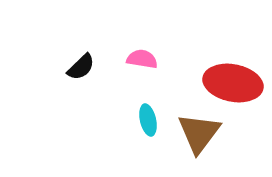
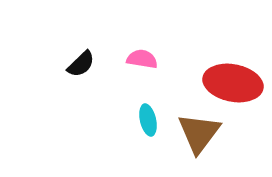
black semicircle: moved 3 px up
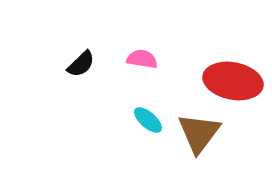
red ellipse: moved 2 px up
cyan ellipse: rotated 36 degrees counterclockwise
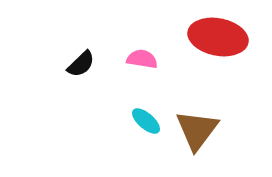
red ellipse: moved 15 px left, 44 px up
cyan ellipse: moved 2 px left, 1 px down
brown triangle: moved 2 px left, 3 px up
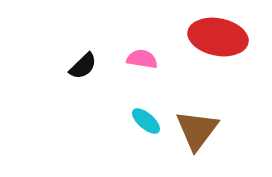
black semicircle: moved 2 px right, 2 px down
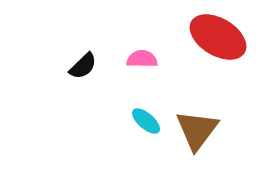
red ellipse: rotated 20 degrees clockwise
pink semicircle: rotated 8 degrees counterclockwise
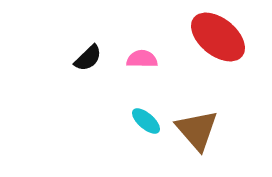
red ellipse: rotated 8 degrees clockwise
black semicircle: moved 5 px right, 8 px up
brown triangle: rotated 18 degrees counterclockwise
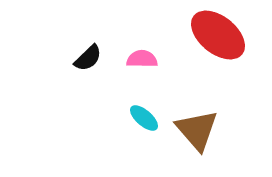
red ellipse: moved 2 px up
cyan ellipse: moved 2 px left, 3 px up
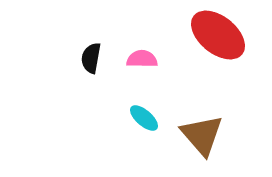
black semicircle: moved 3 px right; rotated 144 degrees clockwise
brown triangle: moved 5 px right, 5 px down
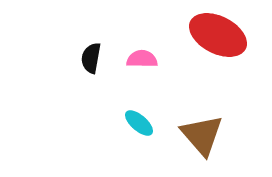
red ellipse: rotated 12 degrees counterclockwise
cyan ellipse: moved 5 px left, 5 px down
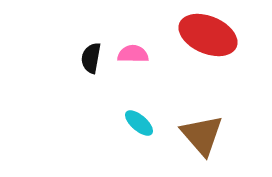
red ellipse: moved 10 px left; rotated 4 degrees counterclockwise
pink semicircle: moved 9 px left, 5 px up
